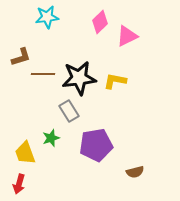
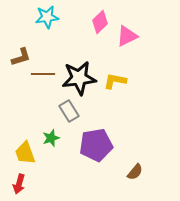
brown semicircle: rotated 36 degrees counterclockwise
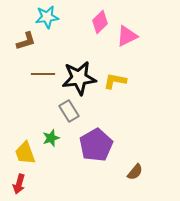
brown L-shape: moved 5 px right, 16 px up
purple pentagon: rotated 20 degrees counterclockwise
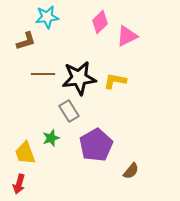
brown semicircle: moved 4 px left, 1 px up
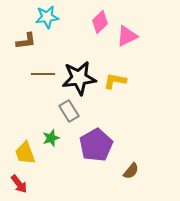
brown L-shape: rotated 10 degrees clockwise
red arrow: rotated 54 degrees counterclockwise
